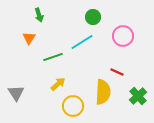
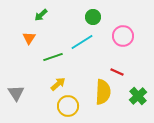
green arrow: moved 2 px right; rotated 64 degrees clockwise
yellow circle: moved 5 px left
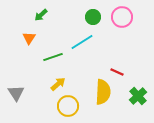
pink circle: moved 1 px left, 19 px up
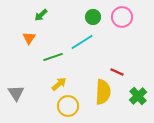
yellow arrow: moved 1 px right
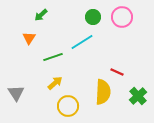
yellow arrow: moved 4 px left, 1 px up
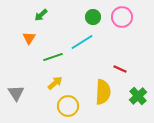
red line: moved 3 px right, 3 px up
